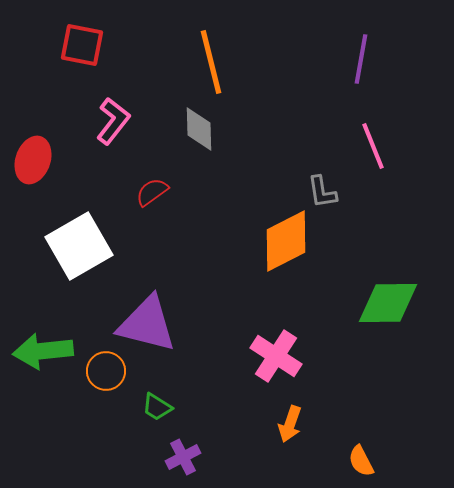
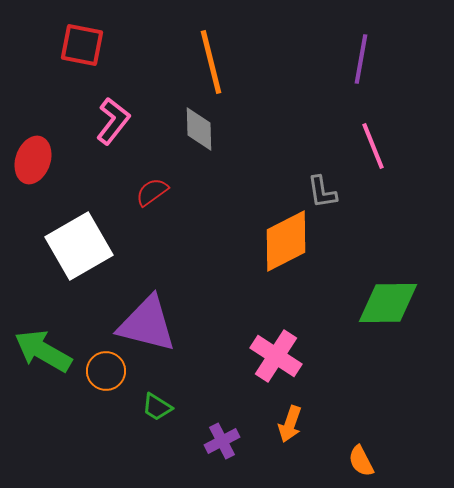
green arrow: rotated 36 degrees clockwise
purple cross: moved 39 px right, 16 px up
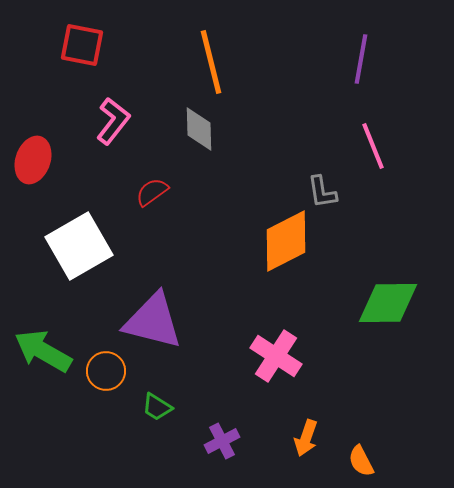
purple triangle: moved 6 px right, 3 px up
orange arrow: moved 16 px right, 14 px down
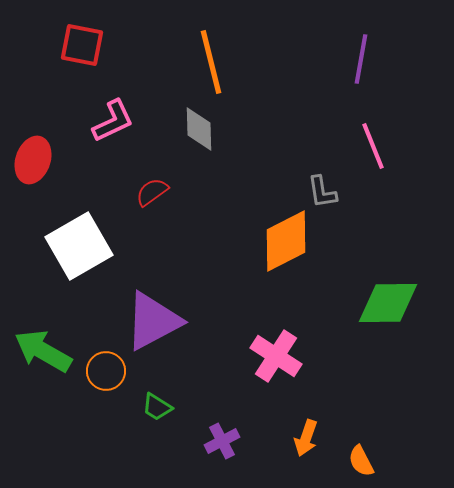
pink L-shape: rotated 27 degrees clockwise
purple triangle: rotated 42 degrees counterclockwise
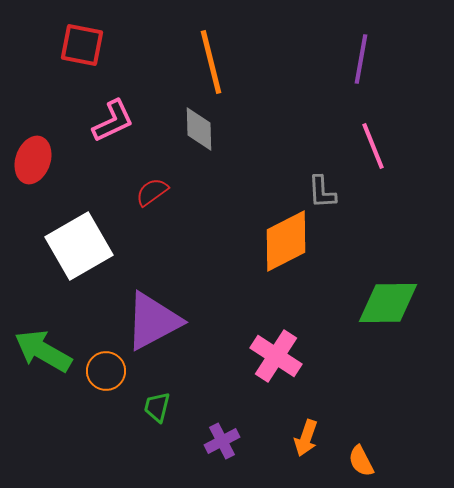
gray L-shape: rotated 6 degrees clockwise
green trapezoid: rotated 72 degrees clockwise
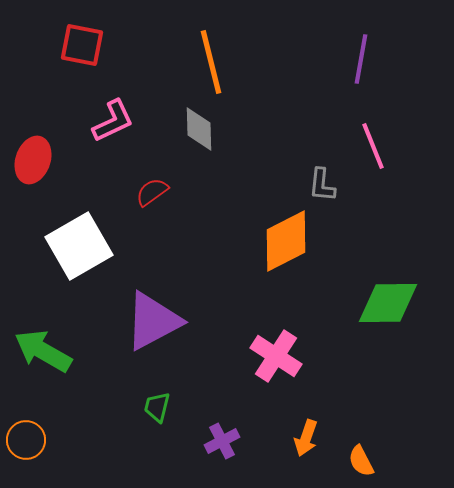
gray L-shape: moved 7 px up; rotated 9 degrees clockwise
orange circle: moved 80 px left, 69 px down
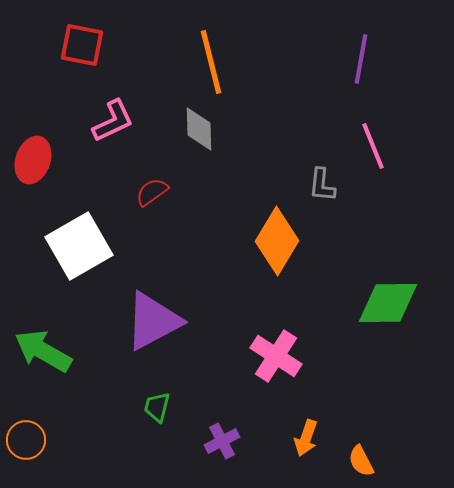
orange diamond: moved 9 px left; rotated 32 degrees counterclockwise
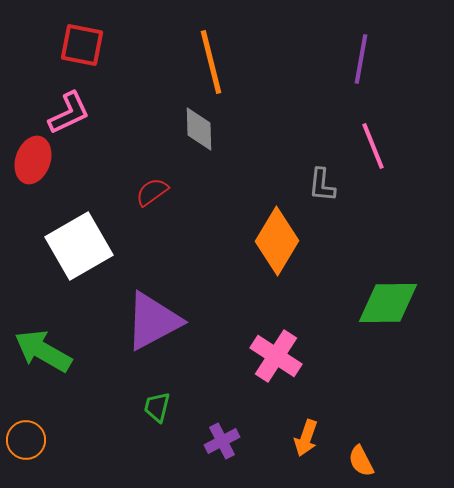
pink L-shape: moved 44 px left, 8 px up
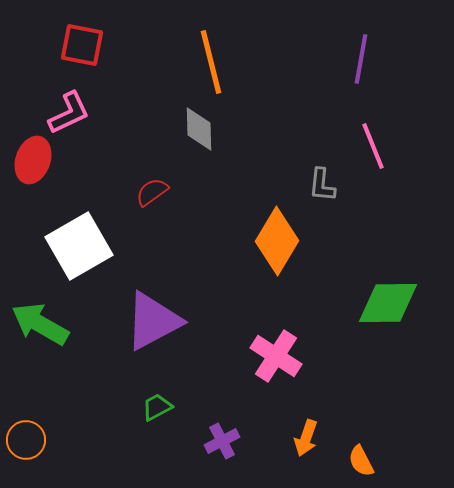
green arrow: moved 3 px left, 27 px up
green trapezoid: rotated 48 degrees clockwise
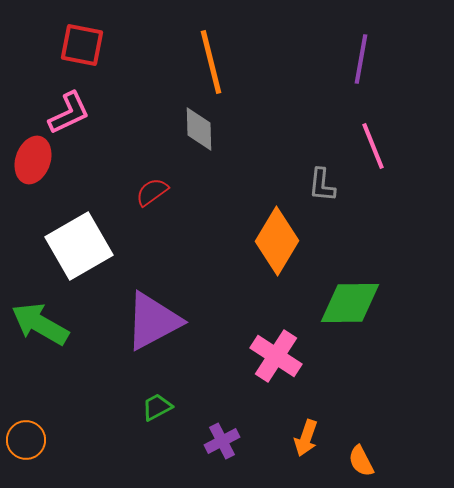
green diamond: moved 38 px left
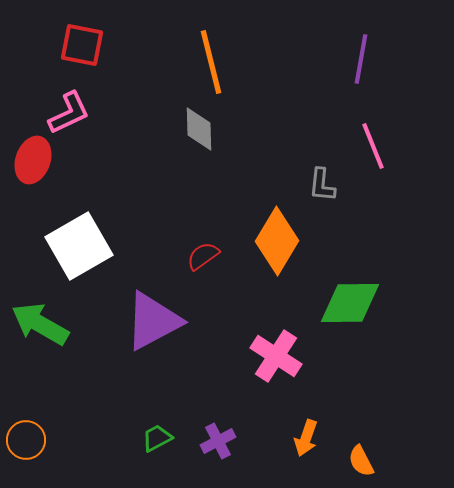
red semicircle: moved 51 px right, 64 px down
green trapezoid: moved 31 px down
purple cross: moved 4 px left
